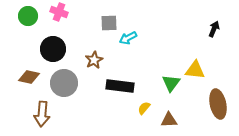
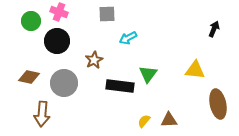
green circle: moved 3 px right, 5 px down
gray square: moved 2 px left, 9 px up
black circle: moved 4 px right, 8 px up
green triangle: moved 23 px left, 9 px up
yellow semicircle: moved 13 px down
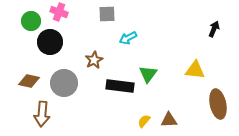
black circle: moved 7 px left, 1 px down
brown diamond: moved 4 px down
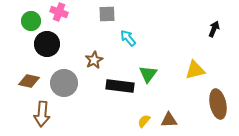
cyan arrow: rotated 78 degrees clockwise
black circle: moved 3 px left, 2 px down
yellow triangle: rotated 20 degrees counterclockwise
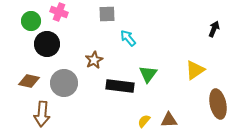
yellow triangle: rotated 20 degrees counterclockwise
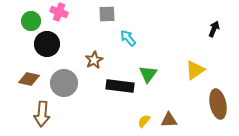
brown diamond: moved 2 px up
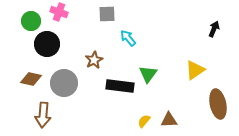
brown diamond: moved 2 px right
brown arrow: moved 1 px right, 1 px down
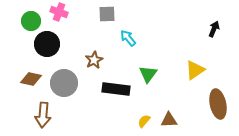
black rectangle: moved 4 px left, 3 px down
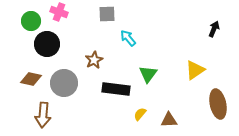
yellow semicircle: moved 4 px left, 7 px up
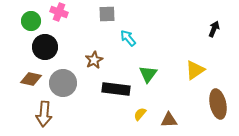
black circle: moved 2 px left, 3 px down
gray circle: moved 1 px left
brown arrow: moved 1 px right, 1 px up
